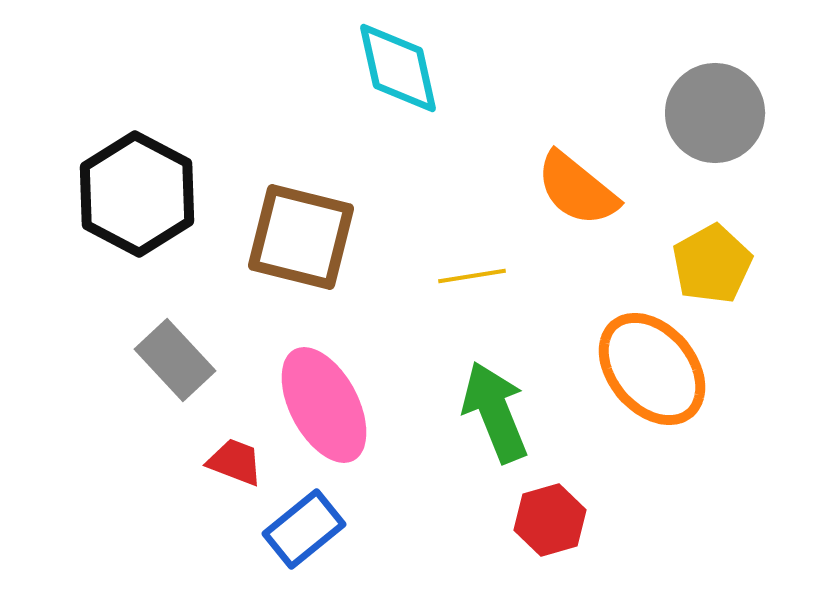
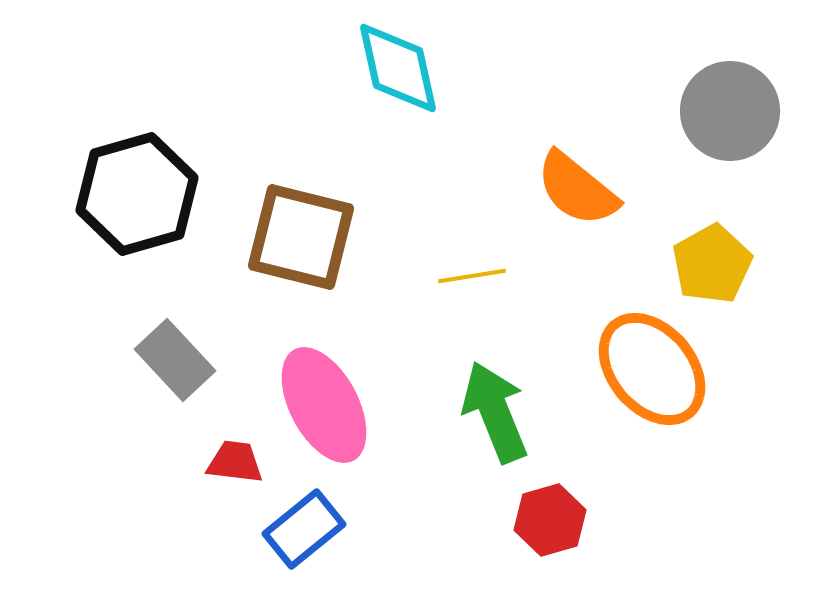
gray circle: moved 15 px right, 2 px up
black hexagon: rotated 16 degrees clockwise
red trapezoid: rotated 14 degrees counterclockwise
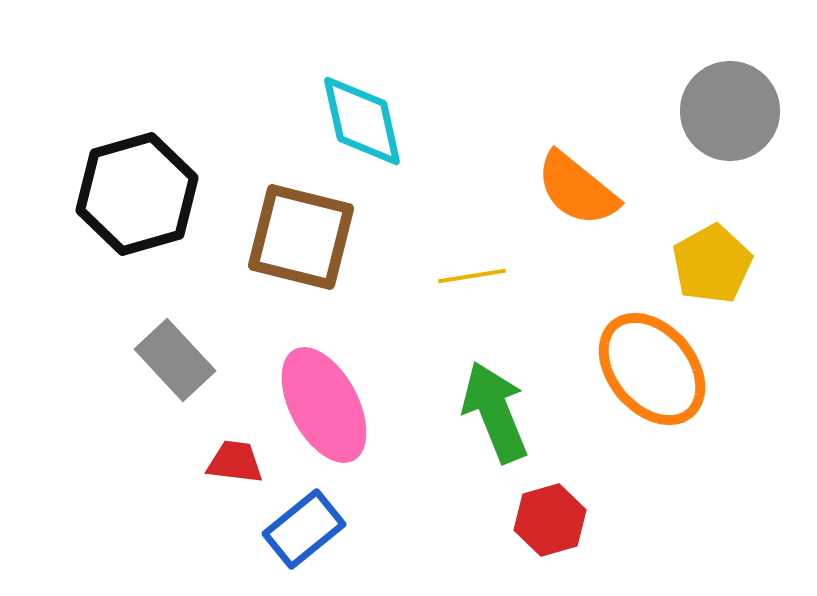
cyan diamond: moved 36 px left, 53 px down
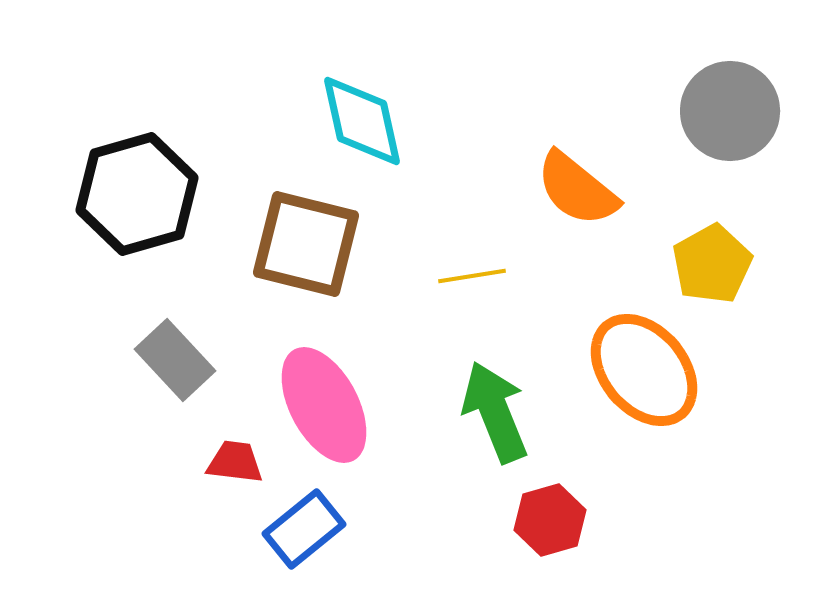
brown square: moved 5 px right, 7 px down
orange ellipse: moved 8 px left, 1 px down
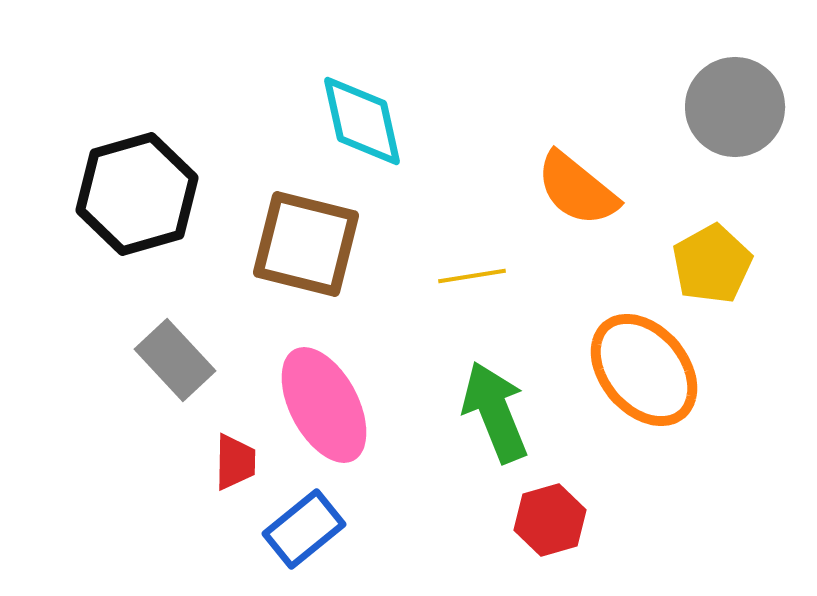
gray circle: moved 5 px right, 4 px up
red trapezoid: rotated 84 degrees clockwise
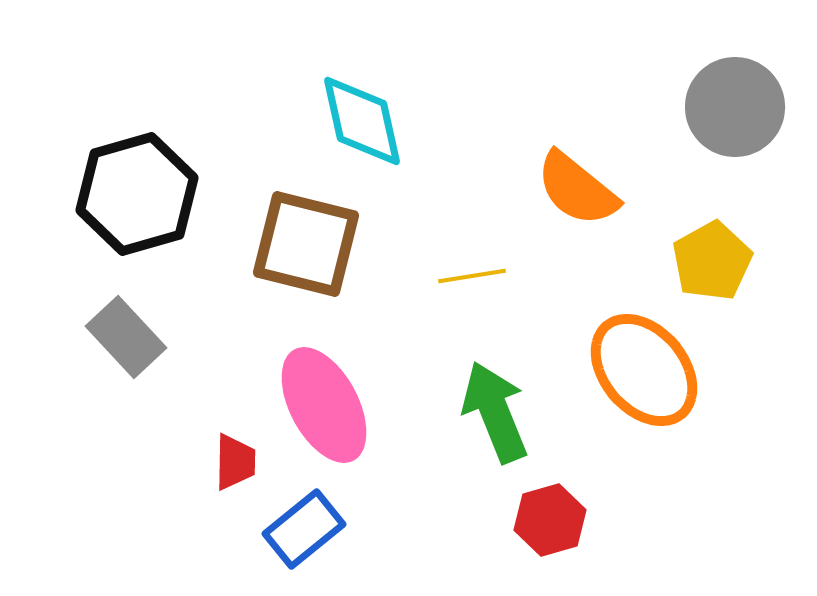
yellow pentagon: moved 3 px up
gray rectangle: moved 49 px left, 23 px up
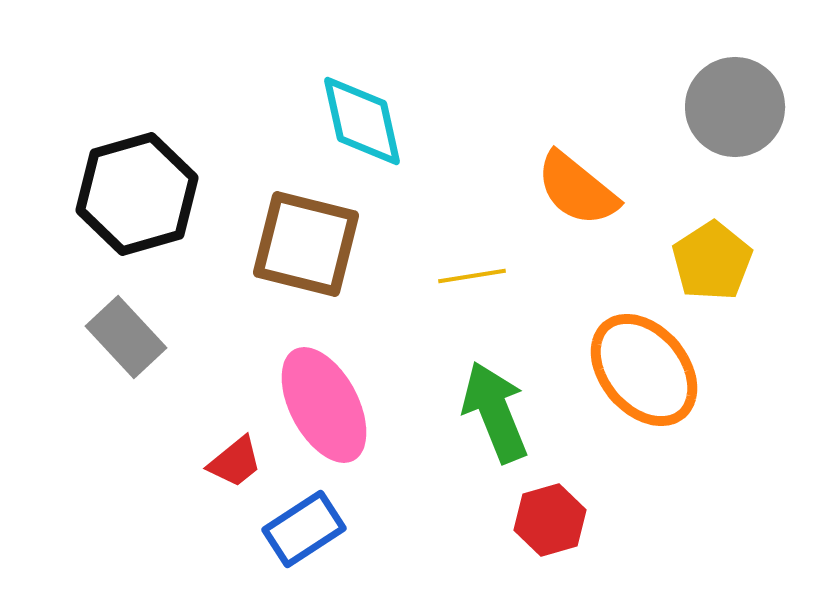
yellow pentagon: rotated 4 degrees counterclockwise
red trapezoid: rotated 50 degrees clockwise
blue rectangle: rotated 6 degrees clockwise
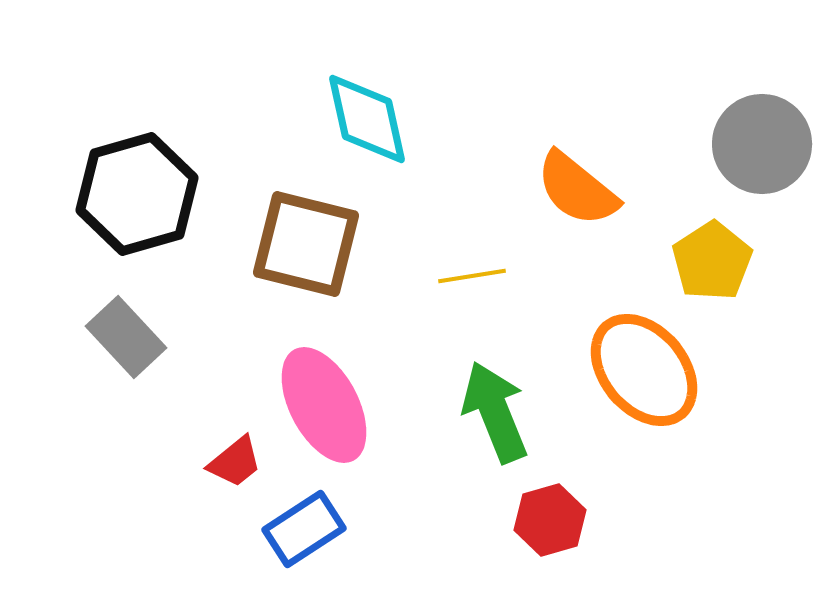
gray circle: moved 27 px right, 37 px down
cyan diamond: moved 5 px right, 2 px up
